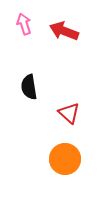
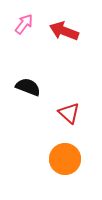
pink arrow: rotated 55 degrees clockwise
black semicircle: moved 1 px left; rotated 120 degrees clockwise
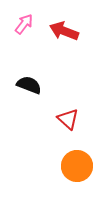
black semicircle: moved 1 px right, 2 px up
red triangle: moved 1 px left, 6 px down
orange circle: moved 12 px right, 7 px down
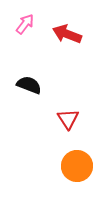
pink arrow: moved 1 px right
red arrow: moved 3 px right, 3 px down
red triangle: rotated 15 degrees clockwise
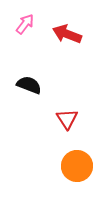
red triangle: moved 1 px left
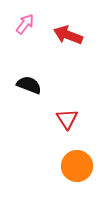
red arrow: moved 1 px right, 1 px down
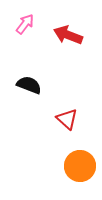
red triangle: rotated 15 degrees counterclockwise
orange circle: moved 3 px right
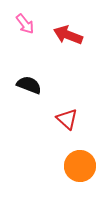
pink arrow: rotated 105 degrees clockwise
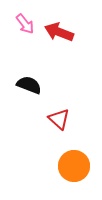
red arrow: moved 9 px left, 3 px up
red triangle: moved 8 px left
orange circle: moved 6 px left
